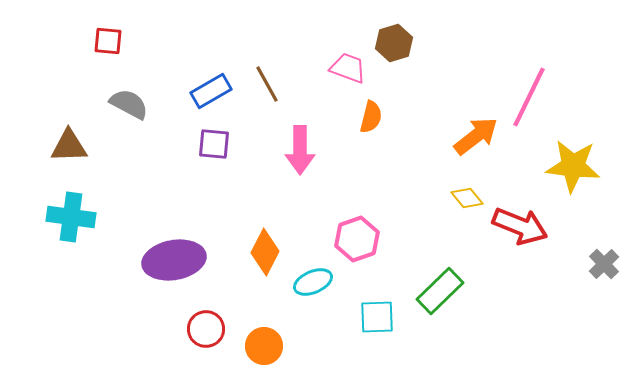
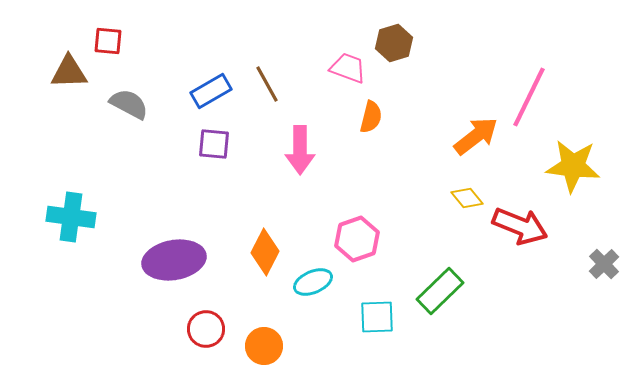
brown triangle: moved 74 px up
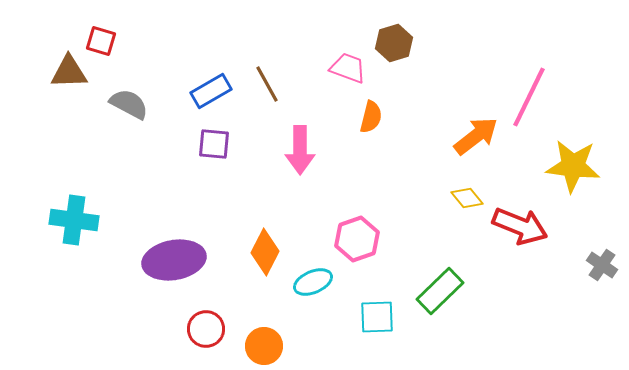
red square: moved 7 px left; rotated 12 degrees clockwise
cyan cross: moved 3 px right, 3 px down
gray cross: moved 2 px left, 1 px down; rotated 12 degrees counterclockwise
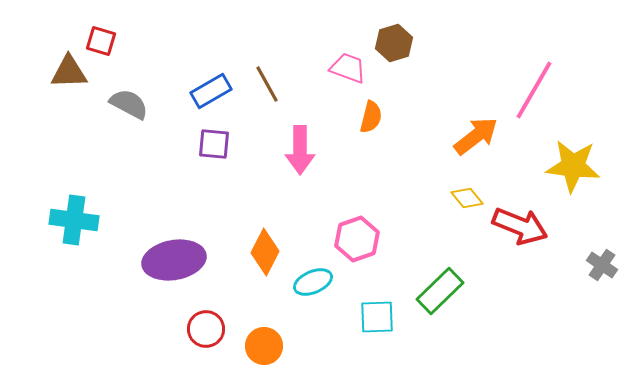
pink line: moved 5 px right, 7 px up; rotated 4 degrees clockwise
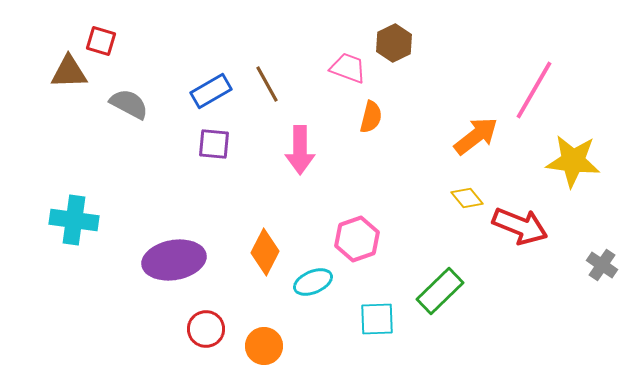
brown hexagon: rotated 9 degrees counterclockwise
yellow star: moved 5 px up
cyan square: moved 2 px down
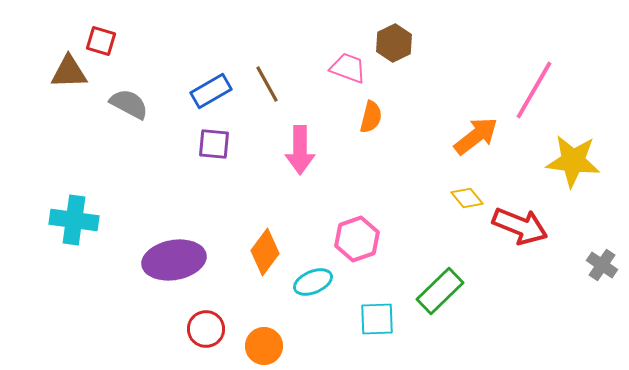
orange diamond: rotated 9 degrees clockwise
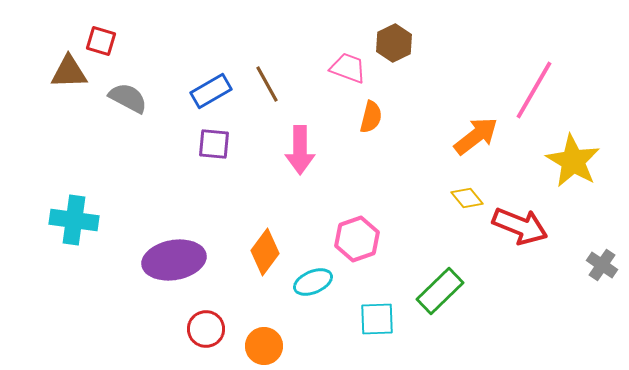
gray semicircle: moved 1 px left, 6 px up
yellow star: rotated 24 degrees clockwise
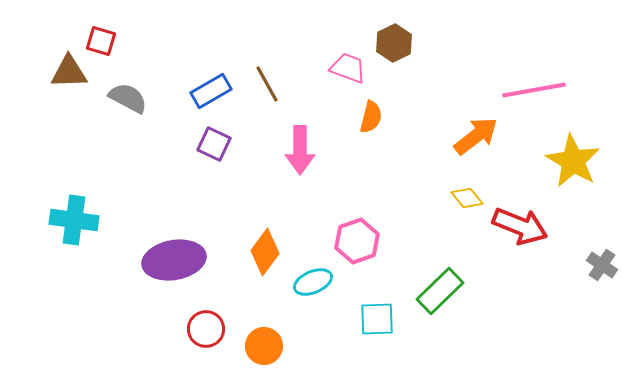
pink line: rotated 50 degrees clockwise
purple square: rotated 20 degrees clockwise
pink hexagon: moved 2 px down
